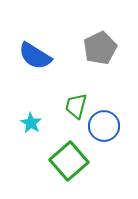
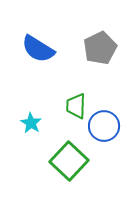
blue semicircle: moved 3 px right, 7 px up
green trapezoid: rotated 12 degrees counterclockwise
green square: rotated 6 degrees counterclockwise
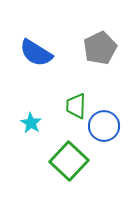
blue semicircle: moved 2 px left, 4 px down
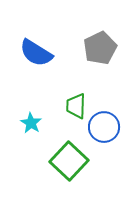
blue circle: moved 1 px down
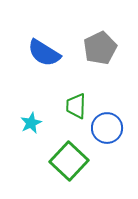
blue semicircle: moved 8 px right
cyan star: rotated 15 degrees clockwise
blue circle: moved 3 px right, 1 px down
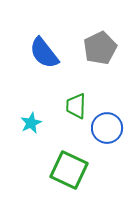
blue semicircle: rotated 20 degrees clockwise
green square: moved 9 px down; rotated 18 degrees counterclockwise
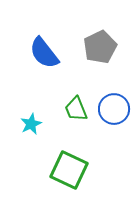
gray pentagon: moved 1 px up
green trapezoid: moved 3 px down; rotated 24 degrees counterclockwise
cyan star: moved 1 px down
blue circle: moved 7 px right, 19 px up
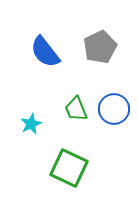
blue semicircle: moved 1 px right, 1 px up
green square: moved 2 px up
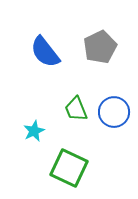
blue circle: moved 3 px down
cyan star: moved 3 px right, 7 px down
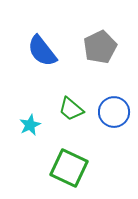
blue semicircle: moved 3 px left, 1 px up
green trapezoid: moved 5 px left; rotated 28 degrees counterclockwise
cyan star: moved 4 px left, 6 px up
